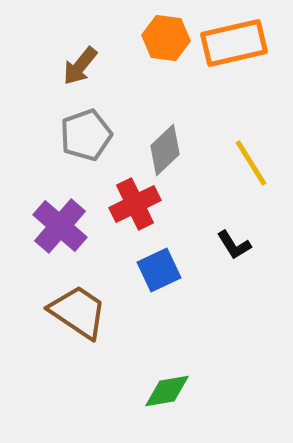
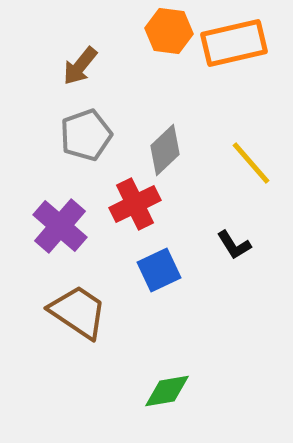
orange hexagon: moved 3 px right, 7 px up
yellow line: rotated 9 degrees counterclockwise
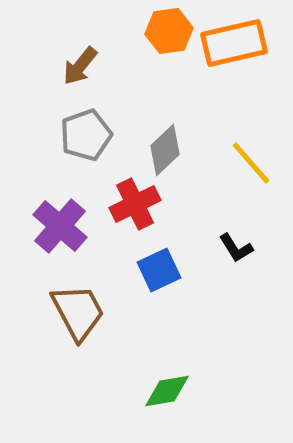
orange hexagon: rotated 15 degrees counterclockwise
black L-shape: moved 2 px right, 3 px down
brown trapezoid: rotated 28 degrees clockwise
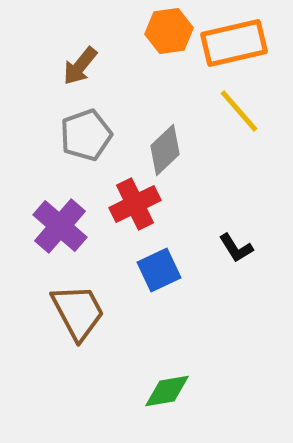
yellow line: moved 12 px left, 52 px up
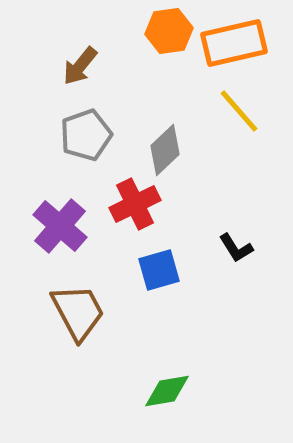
blue square: rotated 9 degrees clockwise
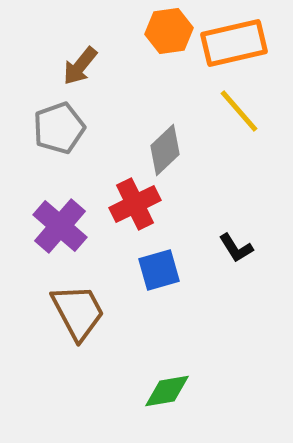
gray pentagon: moved 27 px left, 7 px up
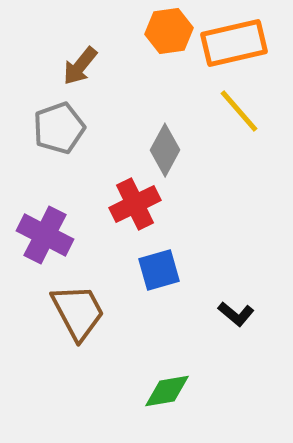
gray diamond: rotated 18 degrees counterclockwise
purple cross: moved 15 px left, 9 px down; rotated 14 degrees counterclockwise
black L-shape: moved 66 px down; rotated 18 degrees counterclockwise
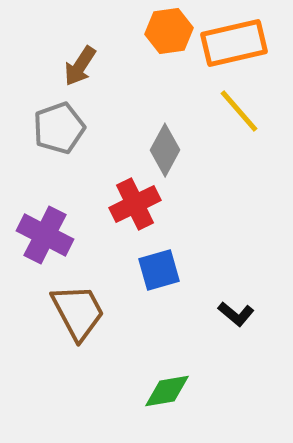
brown arrow: rotated 6 degrees counterclockwise
